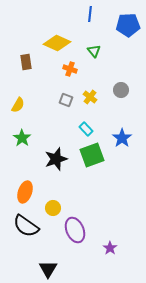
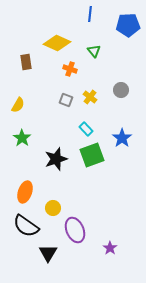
black triangle: moved 16 px up
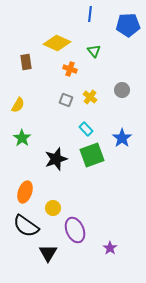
gray circle: moved 1 px right
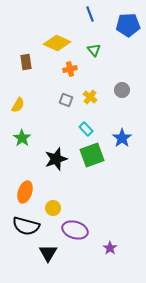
blue line: rotated 28 degrees counterclockwise
green triangle: moved 1 px up
orange cross: rotated 32 degrees counterclockwise
black semicircle: rotated 20 degrees counterclockwise
purple ellipse: rotated 50 degrees counterclockwise
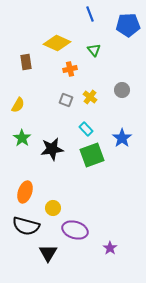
black star: moved 4 px left, 10 px up; rotated 10 degrees clockwise
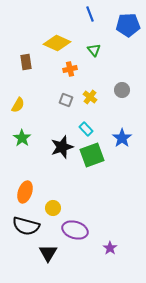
black star: moved 10 px right, 2 px up; rotated 10 degrees counterclockwise
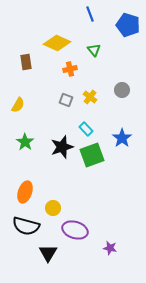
blue pentagon: rotated 20 degrees clockwise
green star: moved 3 px right, 4 px down
purple star: rotated 24 degrees counterclockwise
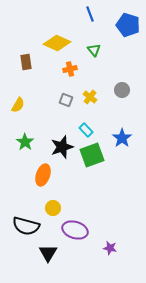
cyan rectangle: moved 1 px down
orange ellipse: moved 18 px right, 17 px up
